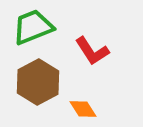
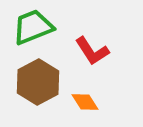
orange diamond: moved 2 px right, 7 px up
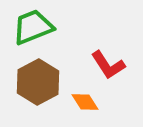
red L-shape: moved 16 px right, 14 px down
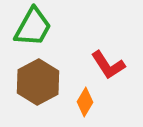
green trapezoid: rotated 141 degrees clockwise
orange diamond: rotated 64 degrees clockwise
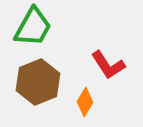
brown hexagon: rotated 6 degrees clockwise
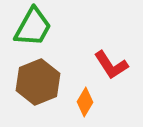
red L-shape: moved 3 px right
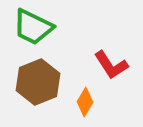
green trapezoid: rotated 87 degrees clockwise
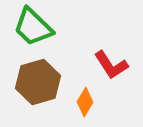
green trapezoid: rotated 18 degrees clockwise
brown hexagon: rotated 6 degrees clockwise
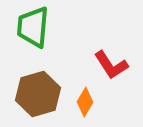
green trapezoid: rotated 51 degrees clockwise
brown hexagon: moved 12 px down
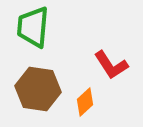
brown hexagon: moved 5 px up; rotated 24 degrees clockwise
orange diamond: rotated 16 degrees clockwise
